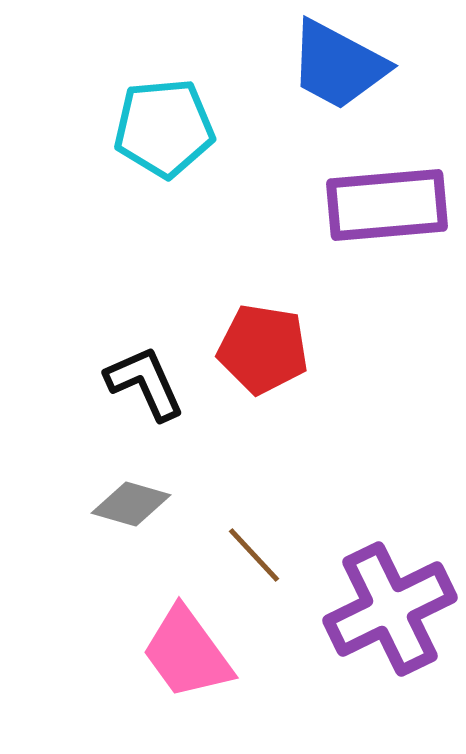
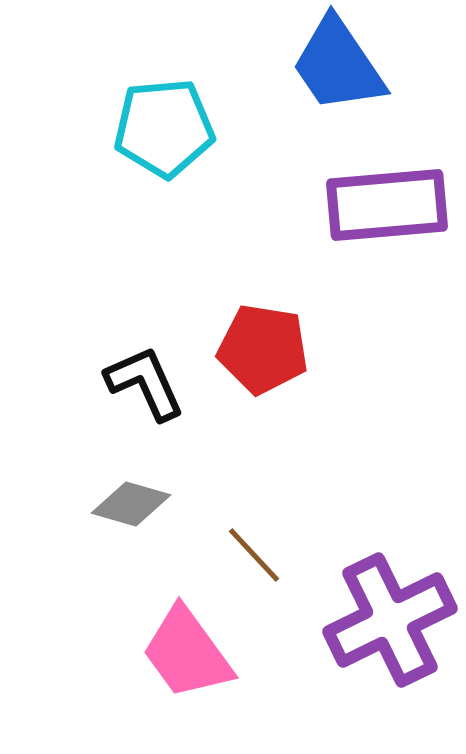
blue trapezoid: rotated 28 degrees clockwise
purple cross: moved 11 px down
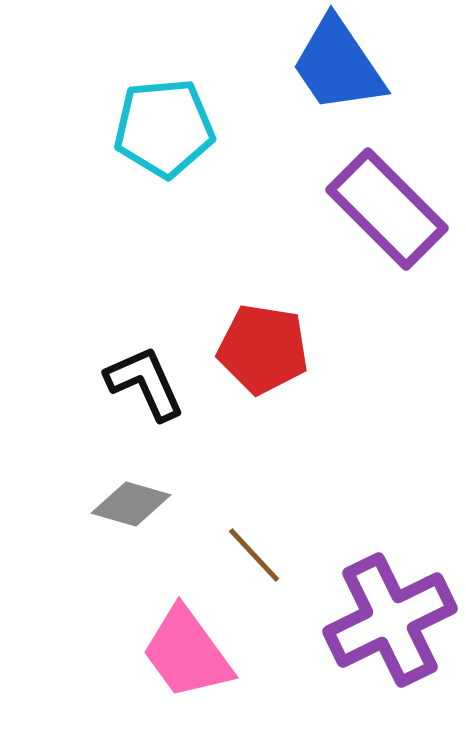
purple rectangle: moved 4 px down; rotated 50 degrees clockwise
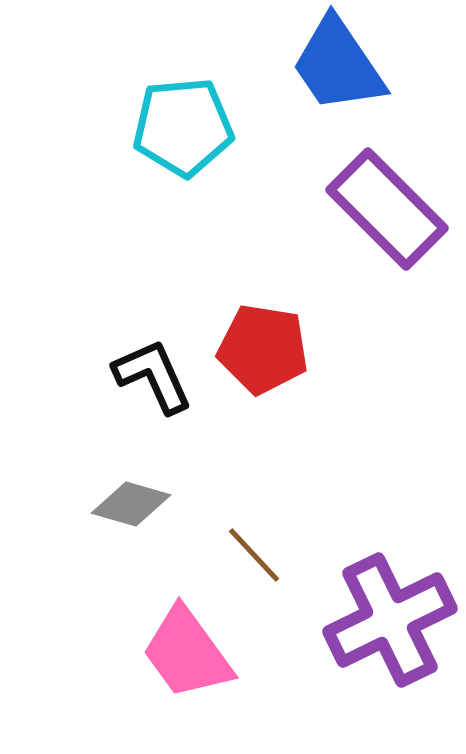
cyan pentagon: moved 19 px right, 1 px up
black L-shape: moved 8 px right, 7 px up
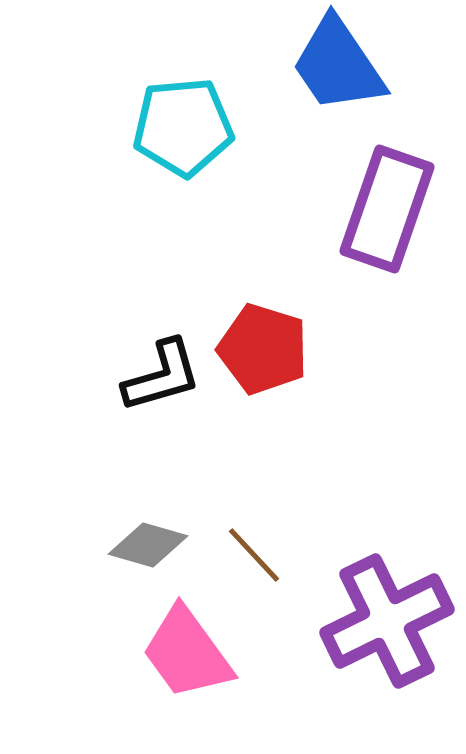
purple rectangle: rotated 64 degrees clockwise
red pentagon: rotated 8 degrees clockwise
black L-shape: moved 9 px right; rotated 98 degrees clockwise
gray diamond: moved 17 px right, 41 px down
purple cross: moved 3 px left, 1 px down
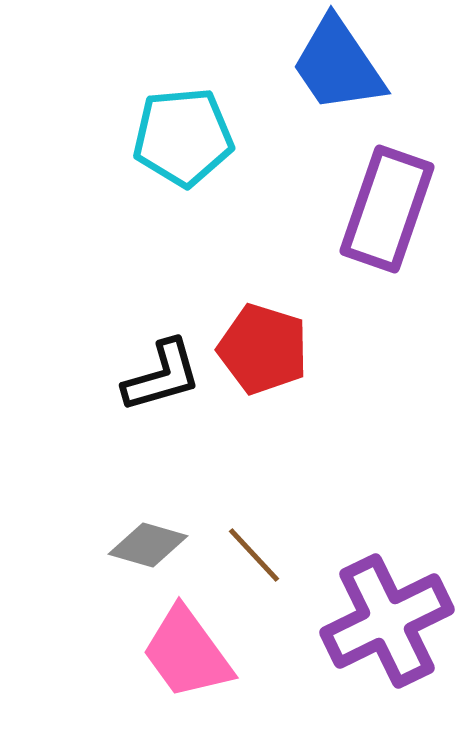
cyan pentagon: moved 10 px down
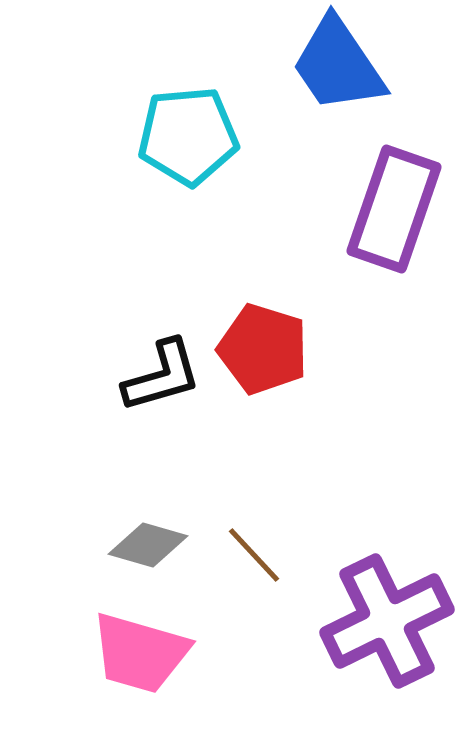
cyan pentagon: moved 5 px right, 1 px up
purple rectangle: moved 7 px right
pink trapezoid: moved 47 px left; rotated 38 degrees counterclockwise
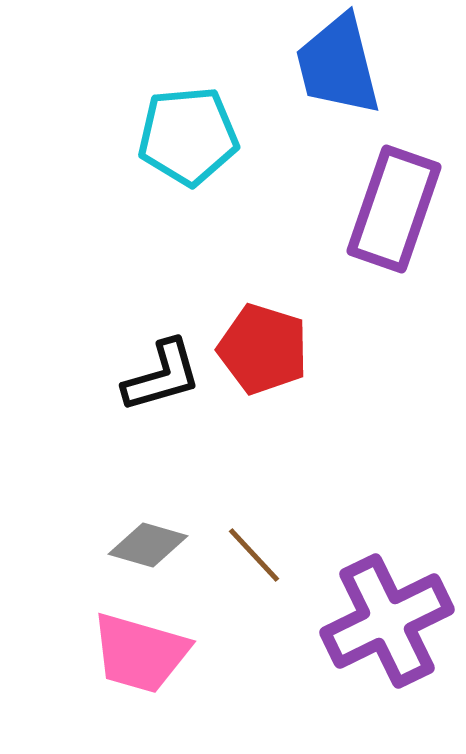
blue trapezoid: rotated 20 degrees clockwise
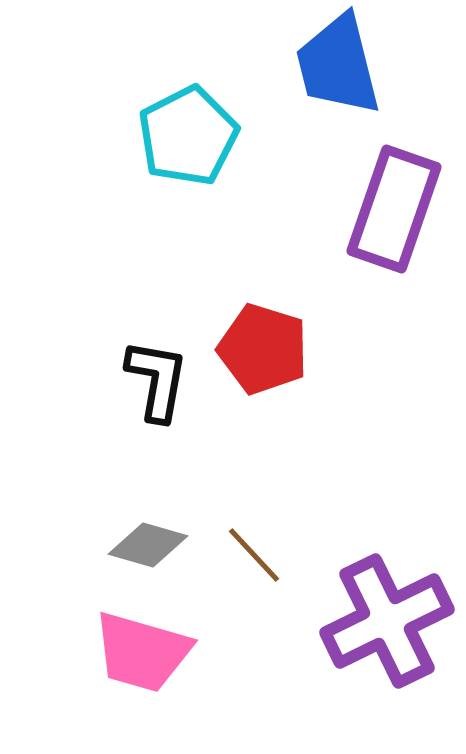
cyan pentagon: rotated 22 degrees counterclockwise
black L-shape: moved 5 px left, 4 px down; rotated 64 degrees counterclockwise
pink trapezoid: moved 2 px right, 1 px up
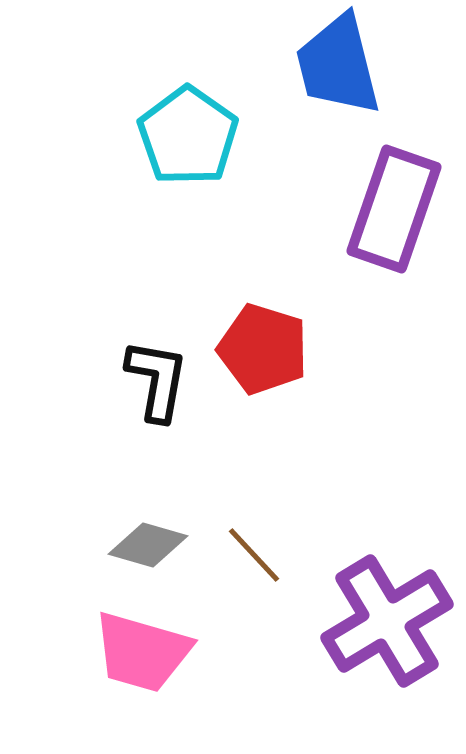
cyan pentagon: rotated 10 degrees counterclockwise
purple cross: rotated 5 degrees counterclockwise
